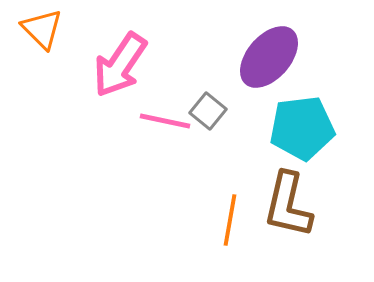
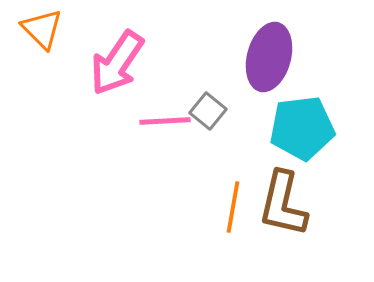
purple ellipse: rotated 26 degrees counterclockwise
pink arrow: moved 3 px left, 2 px up
pink line: rotated 15 degrees counterclockwise
brown L-shape: moved 5 px left, 1 px up
orange line: moved 3 px right, 13 px up
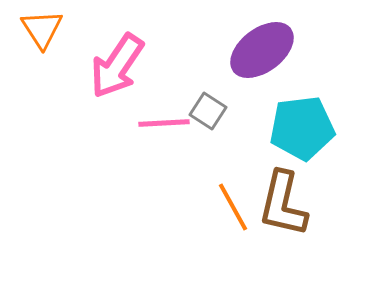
orange triangle: rotated 12 degrees clockwise
purple ellipse: moved 7 px left, 7 px up; rotated 38 degrees clockwise
pink arrow: moved 3 px down
gray square: rotated 6 degrees counterclockwise
pink line: moved 1 px left, 2 px down
orange line: rotated 39 degrees counterclockwise
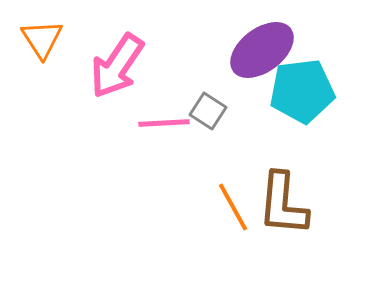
orange triangle: moved 10 px down
cyan pentagon: moved 37 px up
brown L-shape: rotated 8 degrees counterclockwise
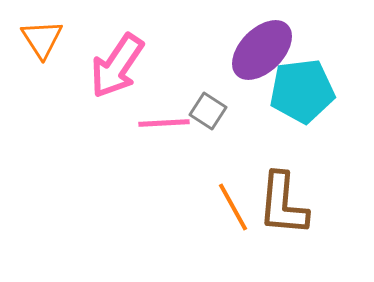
purple ellipse: rotated 8 degrees counterclockwise
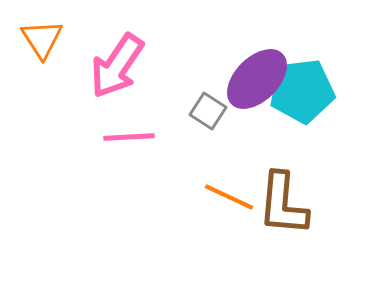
purple ellipse: moved 5 px left, 29 px down
pink line: moved 35 px left, 14 px down
orange line: moved 4 px left, 10 px up; rotated 36 degrees counterclockwise
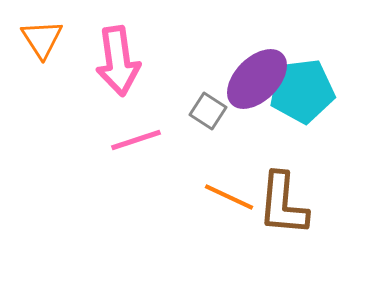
pink arrow: moved 1 px right, 5 px up; rotated 42 degrees counterclockwise
pink line: moved 7 px right, 3 px down; rotated 15 degrees counterclockwise
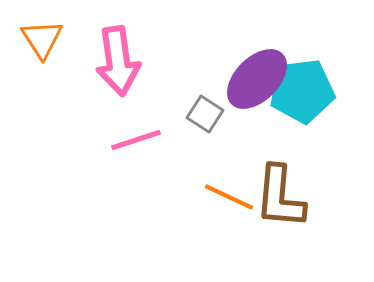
gray square: moved 3 px left, 3 px down
brown L-shape: moved 3 px left, 7 px up
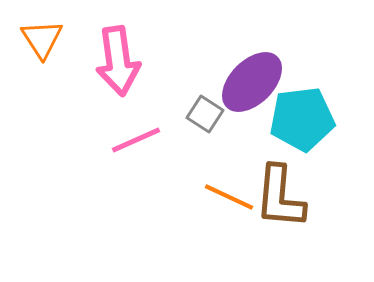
purple ellipse: moved 5 px left, 3 px down
cyan pentagon: moved 28 px down
pink line: rotated 6 degrees counterclockwise
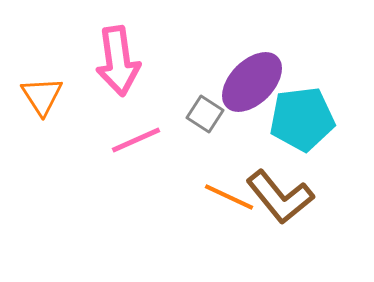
orange triangle: moved 57 px down
brown L-shape: rotated 44 degrees counterclockwise
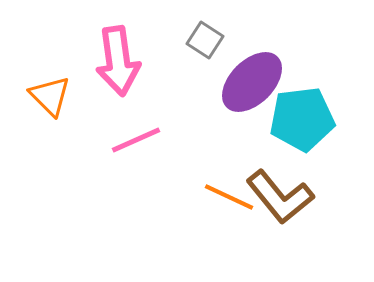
orange triangle: moved 8 px right; rotated 12 degrees counterclockwise
gray square: moved 74 px up
